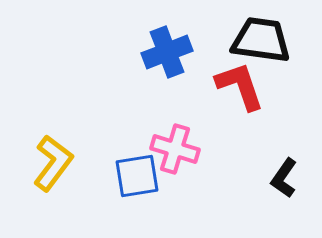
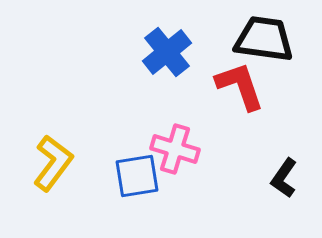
black trapezoid: moved 3 px right, 1 px up
blue cross: rotated 18 degrees counterclockwise
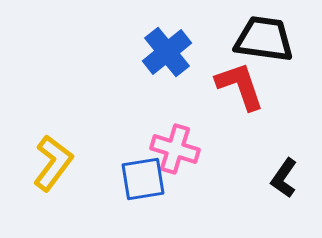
blue square: moved 6 px right, 3 px down
